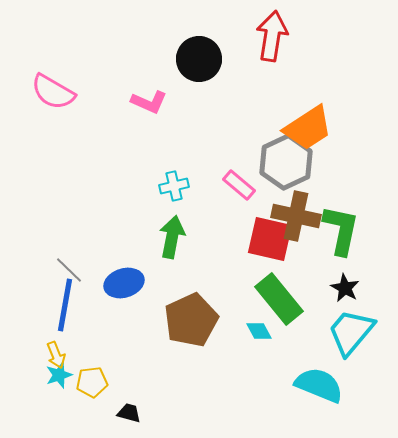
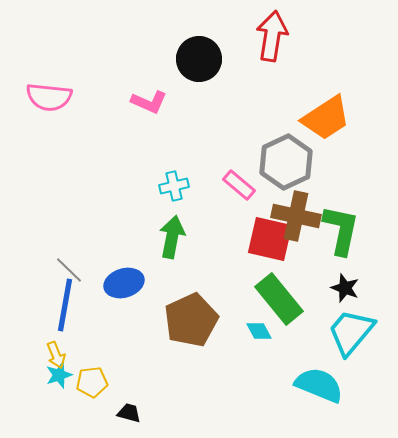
pink semicircle: moved 4 px left, 5 px down; rotated 24 degrees counterclockwise
orange trapezoid: moved 18 px right, 10 px up
black star: rotated 8 degrees counterclockwise
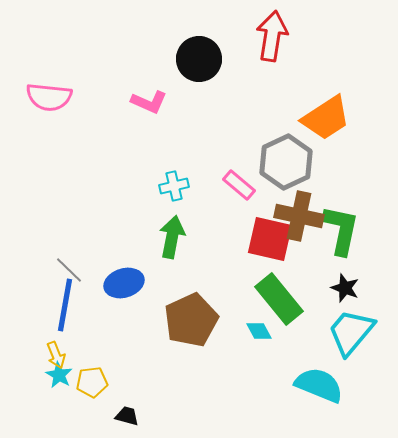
brown cross: moved 3 px right
cyan star: rotated 24 degrees counterclockwise
black trapezoid: moved 2 px left, 3 px down
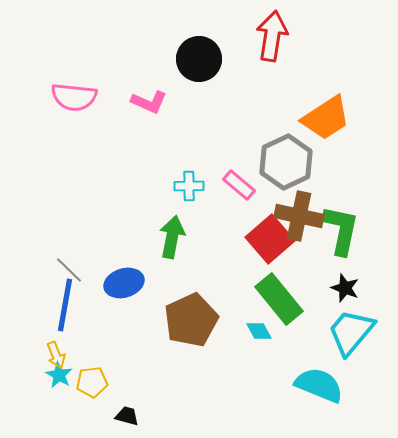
pink semicircle: moved 25 px right
cyan cross: moved 15 px right; rotated 12 degrees clockwise
red square: rotated 36 degrees clockwise
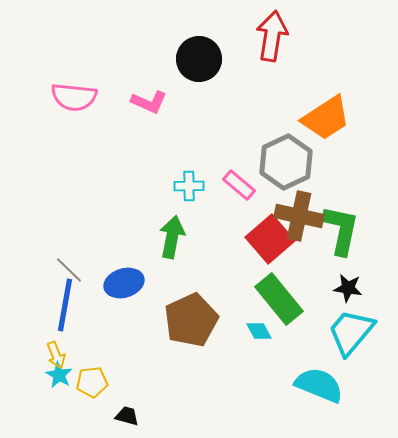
black star: moved 3 px right; rotated 12 degrees counterclockwise
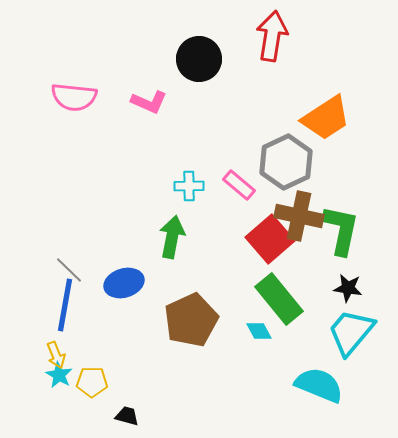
yellow pentagon: rotated 8 degrees clockwise
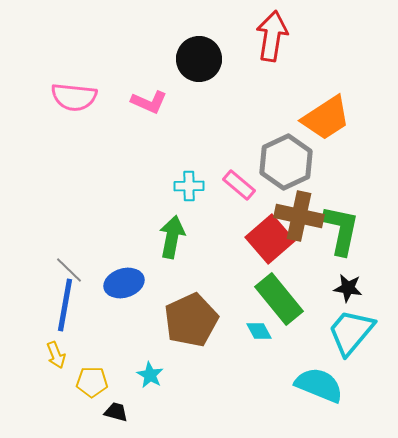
cyan star: moved 91 px right
black trapezoid: moved 11 px left, 4 px up
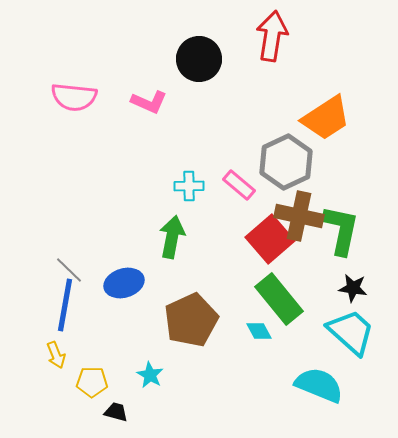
black star: moved 5 px right
cyan trapezoid: rotated 92 degrees clockwise
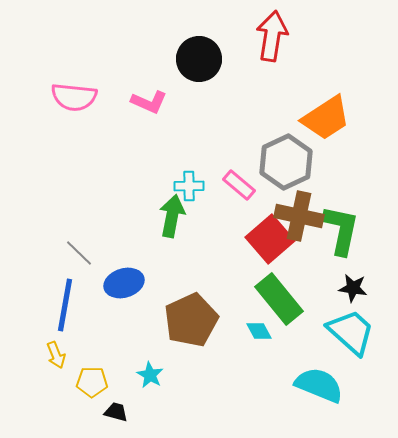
green arrow: moved 21 px up
gray line: moved 10 px right, 17 px up
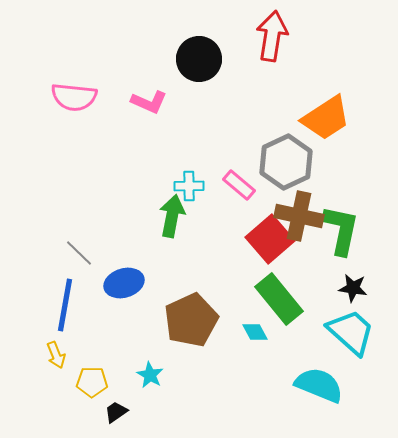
cyan diamond: moved 4 px left, 1 px down
black trapezoid: rotated 50 degrees counterclockwise
